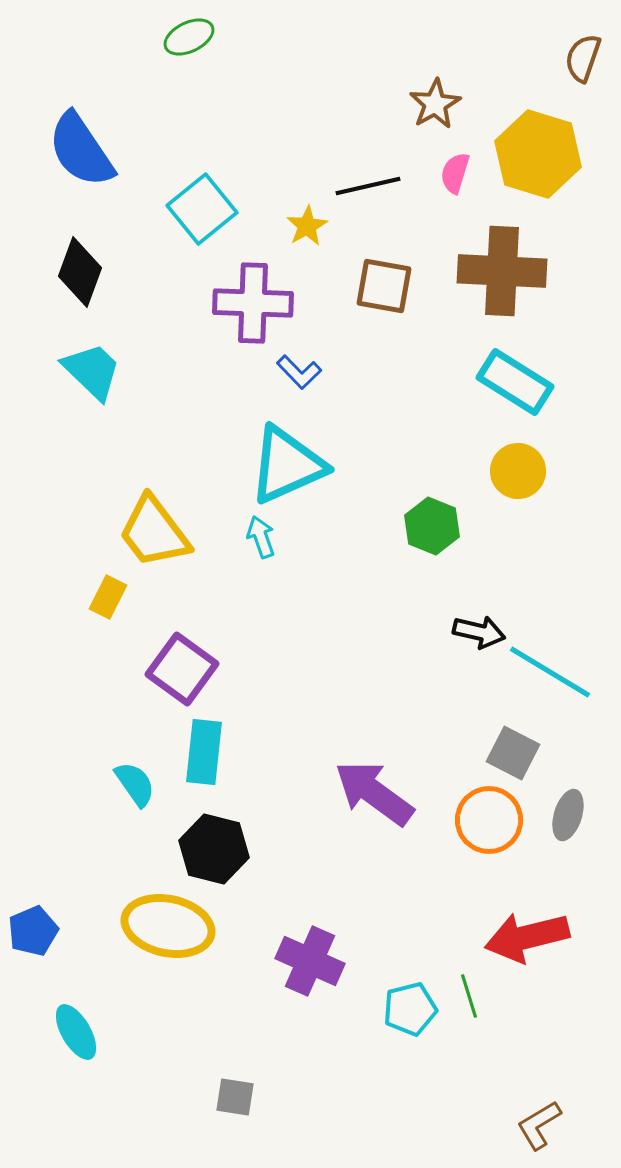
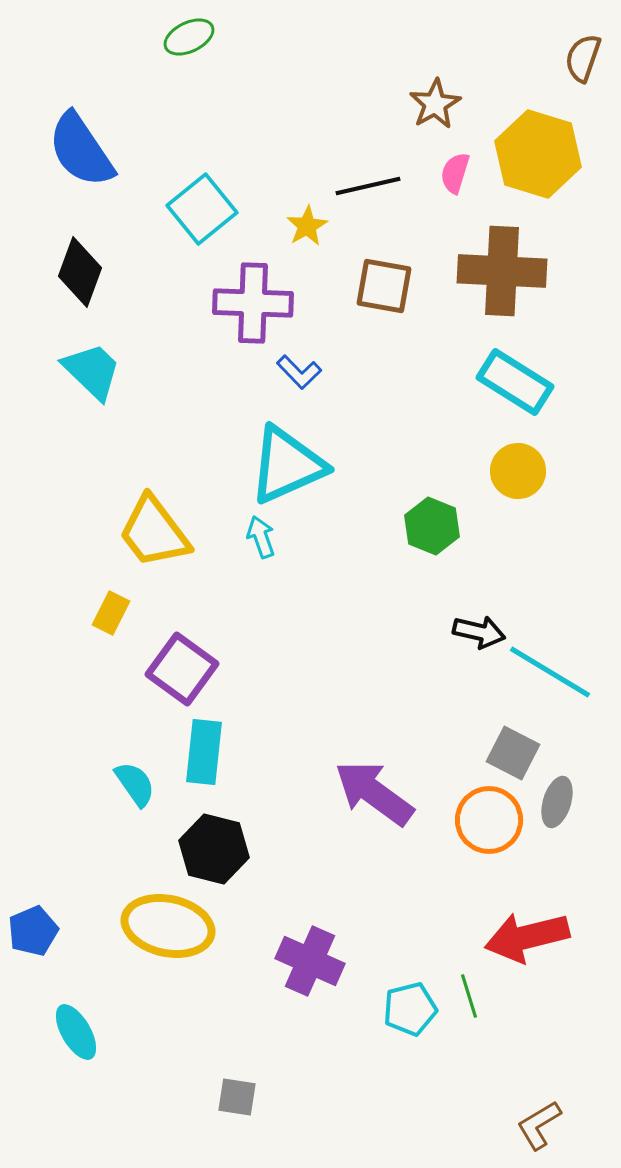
yellow rectangle at (108, 597): moved 3 px right, 16 px down
gray ellipse at (568, 815): moved 11 px left, 13 px up
gray square at (235, 1097): moved 2 px right
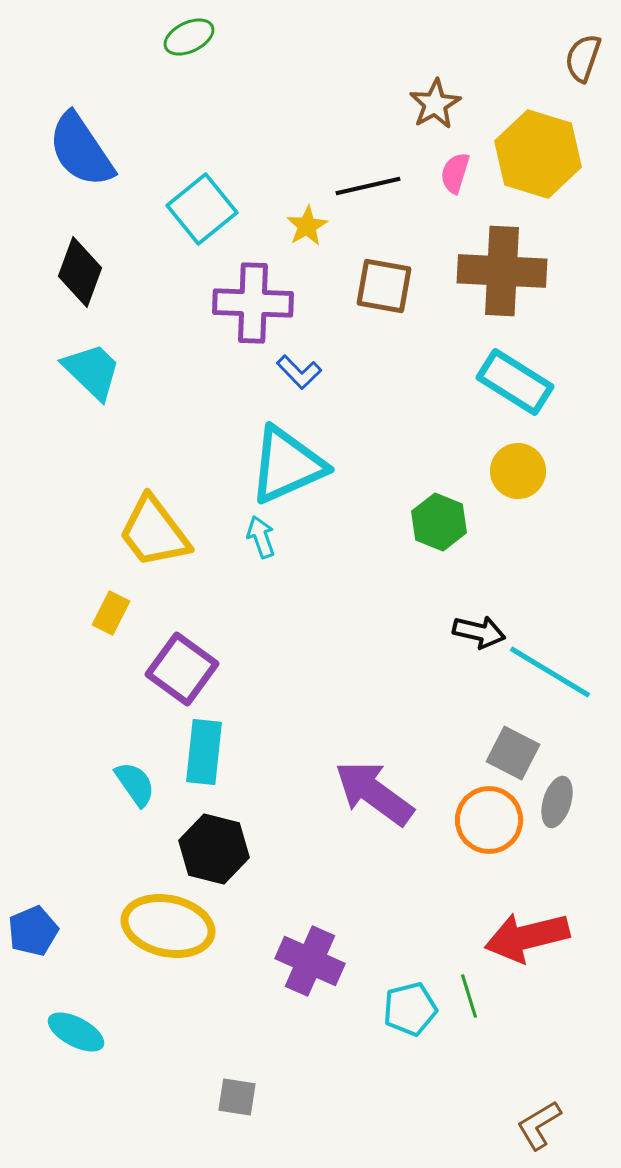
green hexagon at (432, 526): moved 7 px right, 4 px up
cyan ellipse at (76, 1032): rotated 32 degrees counterclockwise
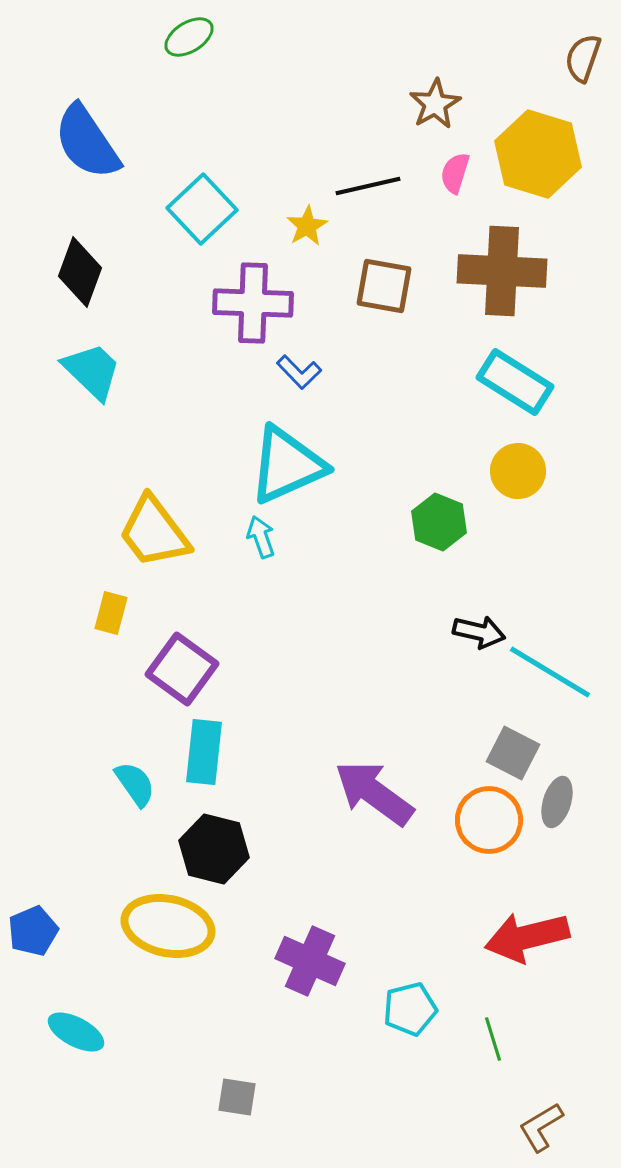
green ellipse at (189, 37): rotated 6 degrees counterclockwise
blue semicircle at (81, 150): moved 6 px right, 8 px up
cyan square at (202, 209): rotated 4 degrees counterclockwise
yellow rectangle at (111, 613): rotated 12 degrees counterclockwise
green line at (469, 996): moved 24 px right, 43 px down
brown L-shape at (539, 1125): moved 2 px right, 2 px down
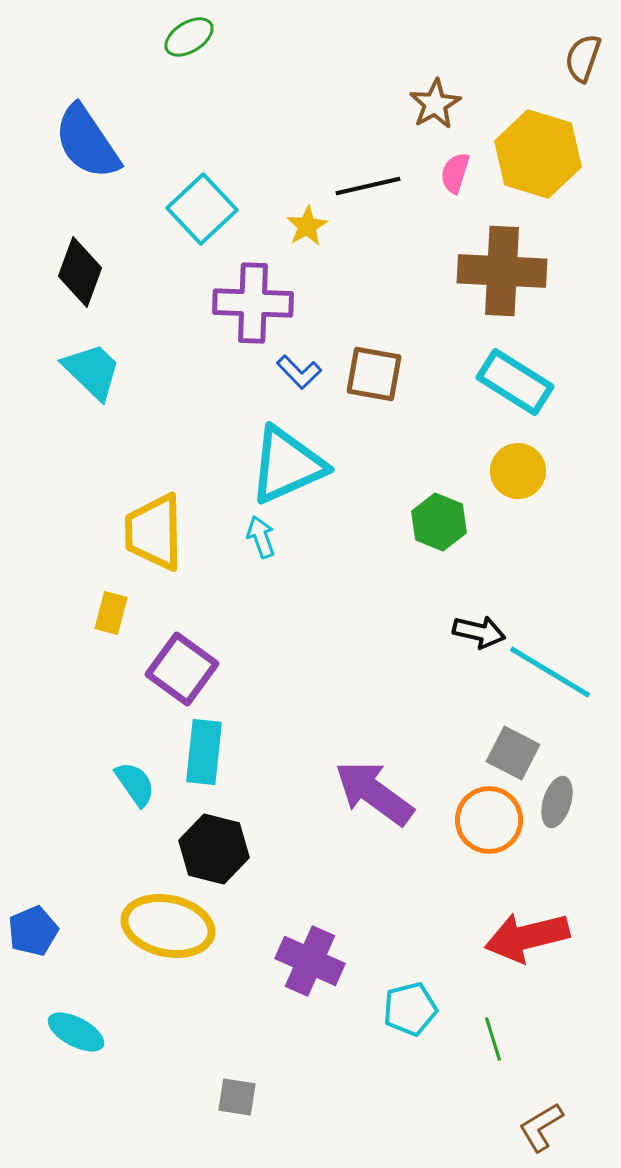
brown square at (384, 286): moved 10 px left, 88 px down
yellow trapezoid at (154, 532): rotated 36 degrees clockwise
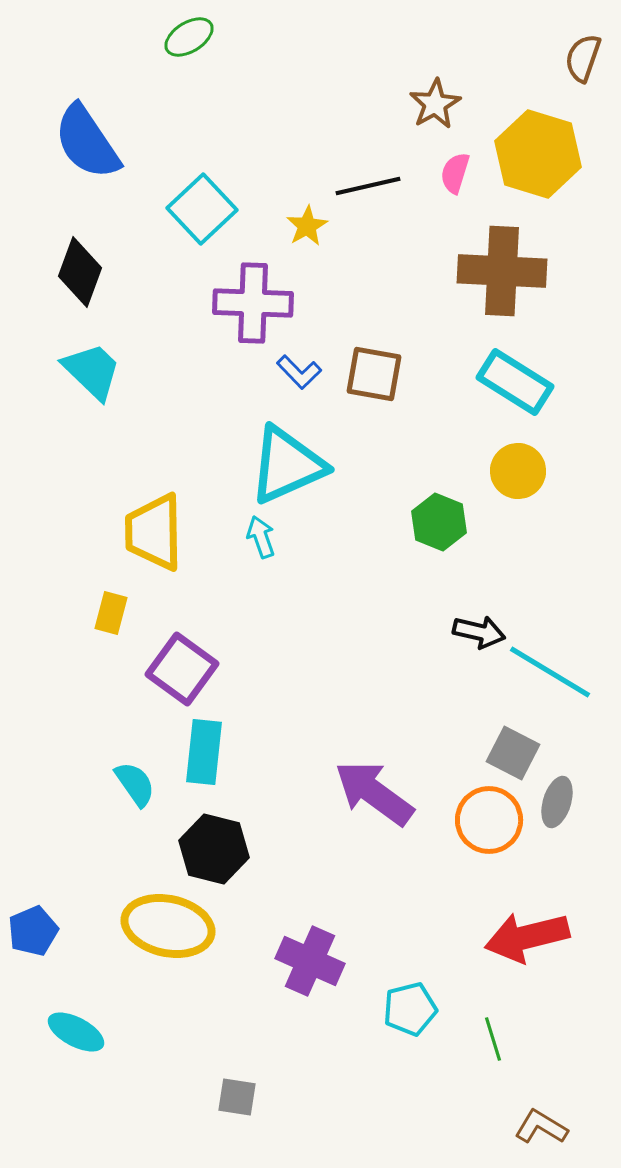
brown L-shape at (541, 1127): rotated 62 degrees clockwise
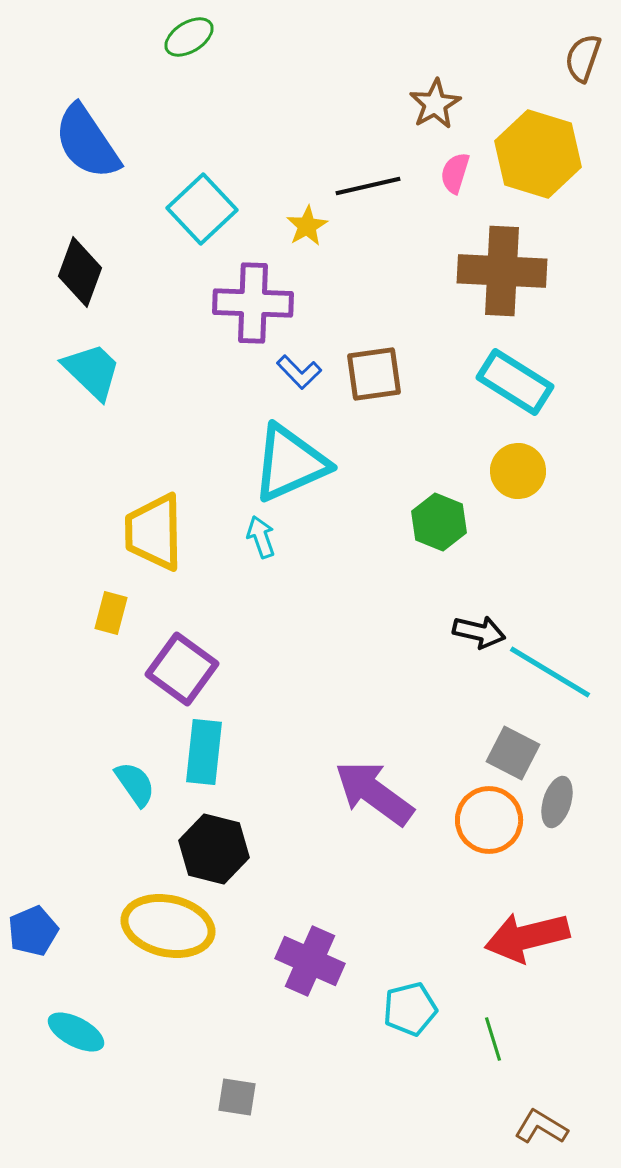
brown square at (374, 374): rotated 18 degrees counterclockwise
cyan triangle at (287, 465): moved 3 px right, 2 px up
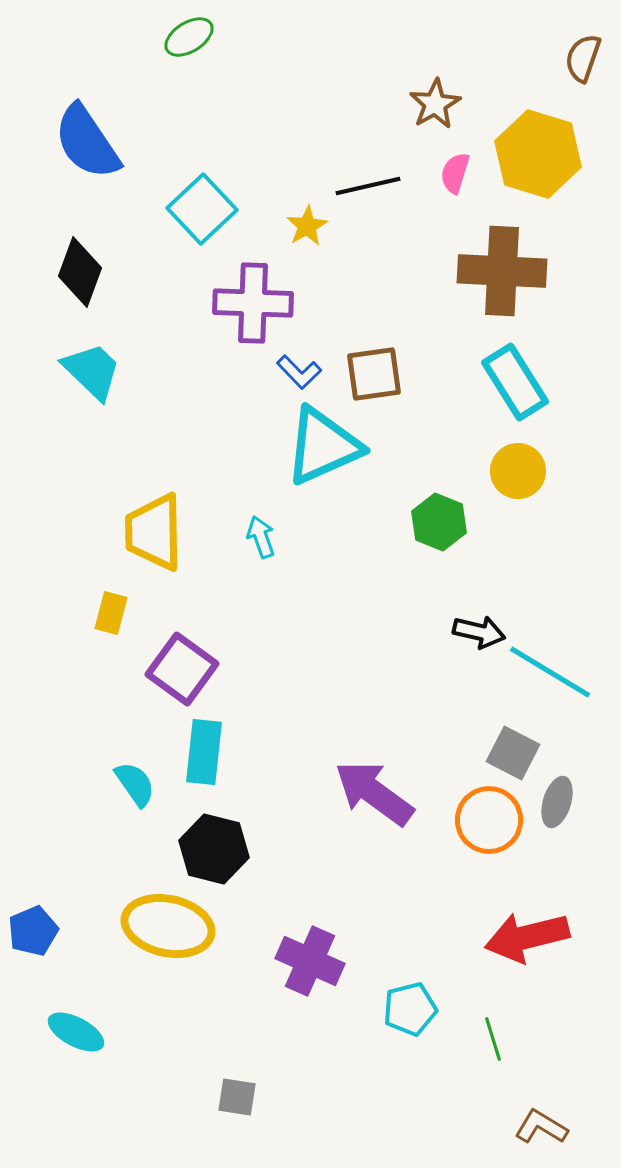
cyan rectangle at (515, 382): rotated 26 degrees clockwise
cyan triangle at (290, 463): moved 33 px right, 17 px up
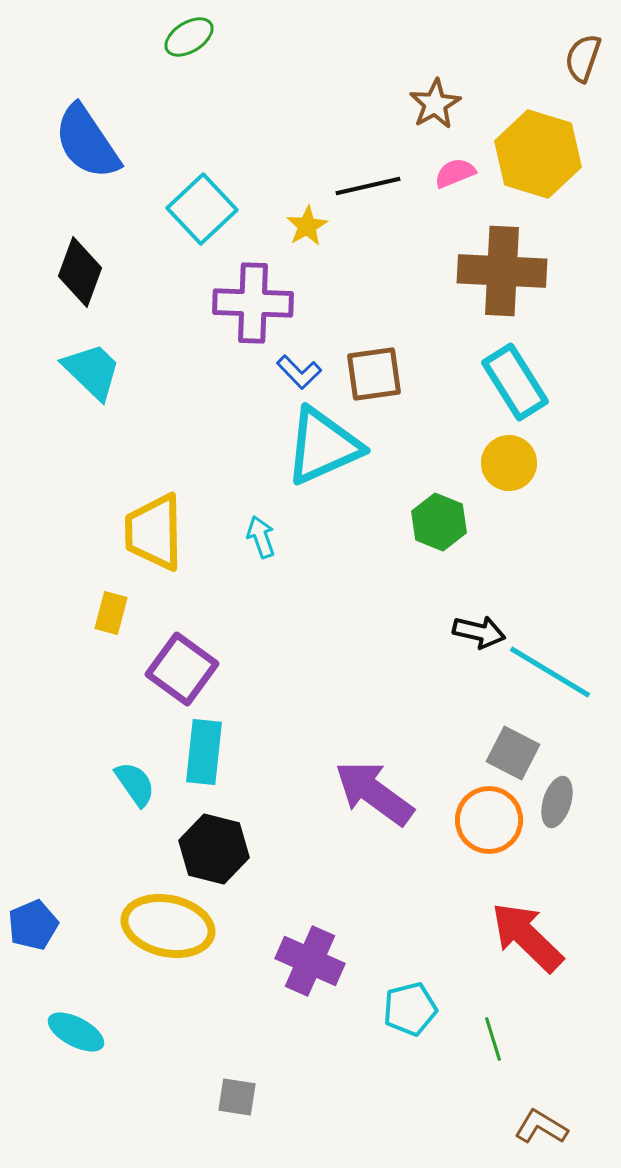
pink semicircle at (455, 173): rotated 51 degrees clockwise
yellow circle at (518, 471): moved 9 px left, 8 px up
blue pentagon at (33, 931): moved 6 px up
red arrow at (527, 937): rotated 58 degrees clockwise
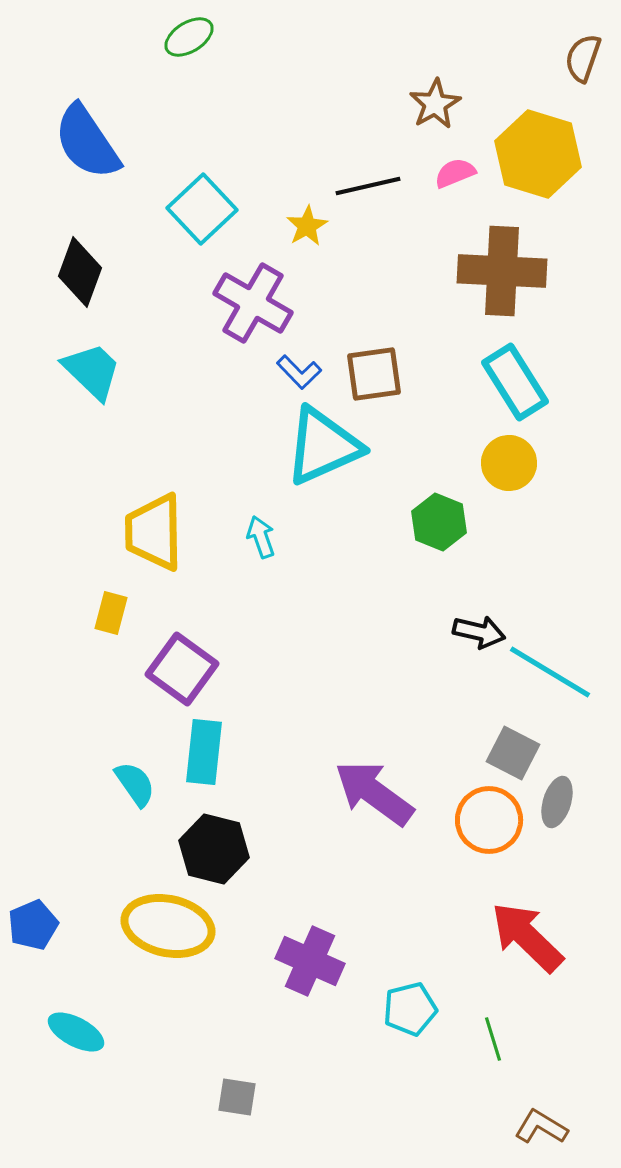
purple cross at (253, 303): rotated 28 degrees clockwise
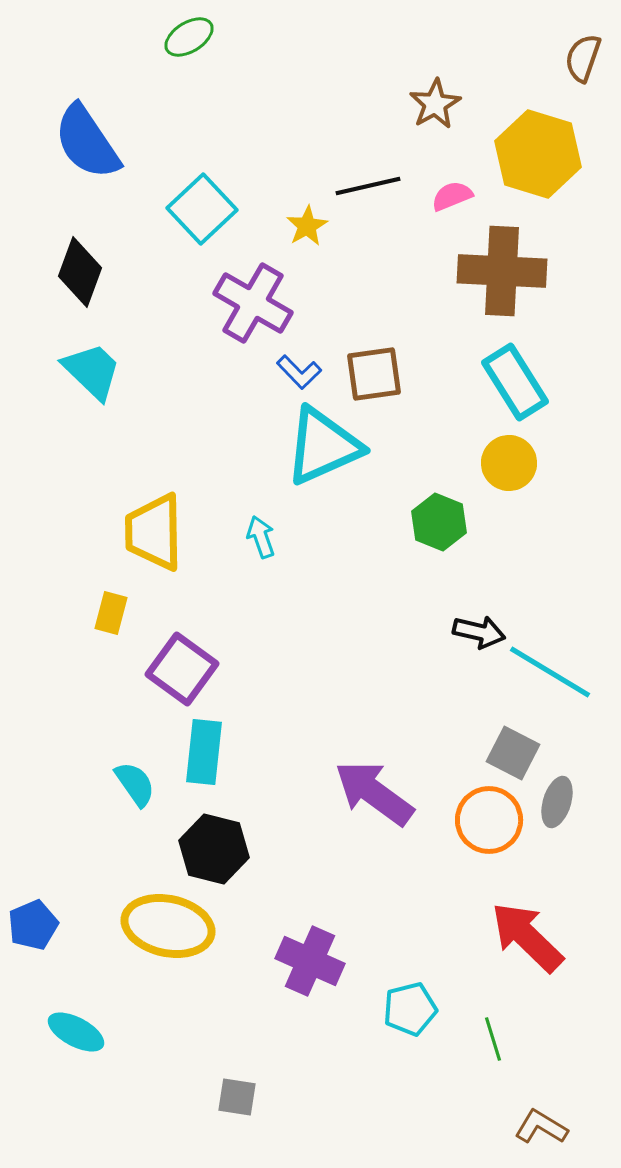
pink semicircle at (455, 173): moved 3 px left, 23 px down
